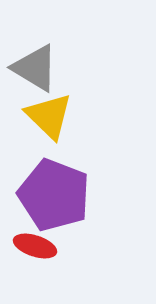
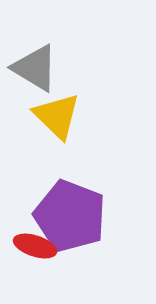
yellow triangle: moved 8 px right
purple pentagon: moved 16 px right, 21 px down
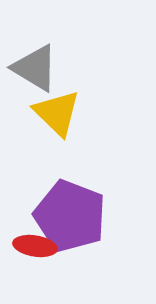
yellow triangle: moved 3 px up
red ellipse: rotated 9 degrees counterclockwise
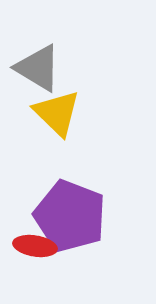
gray triangle: moved 3 px right
